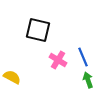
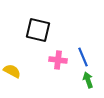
pink cross: rotated 24 degrees counterclockwise
yellow semicircle: moved 6 px up
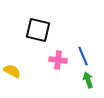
blue line: moved 1 px up
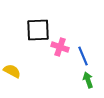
black square: rotated 15 degrees counterclockwise
pink cross: moved 2 px right, 13 px up; rotated 12 degrees clockwise
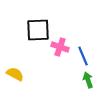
yellow semicircle: moved 3 px right, 3 px down
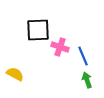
green arrow: moved 1 px left
